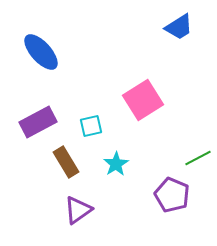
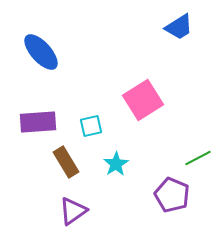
purple rectangle: rotated 24 degrees clockwise
purple triangle: moved 5 px left, 1 px down
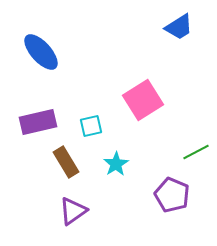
purple rectangle: rotated 9 degrees counterclockwise
green line: moved 2 px left, 6 px up
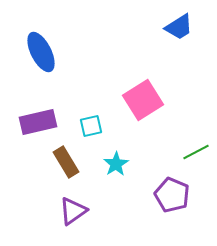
blue ellipse: rotated 15 degrees clockwise
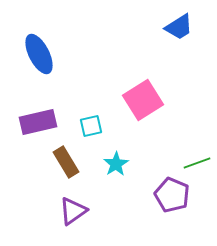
blue ellipse: moved 2 px left, 2 px down
green line: moved 1 px right, 11 px down; rotated 8 degrees clockwise
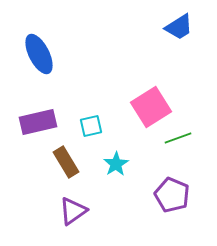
pink square: moved 8 px right, 7 px down
green line: moved 19 px left, 25 px up
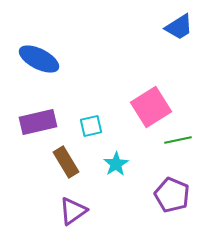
blue ellipse: moved 5 px down; rotated 36 degrees counterclockwise
green line: moved 2 px down; rotated 8 degrees clockwise
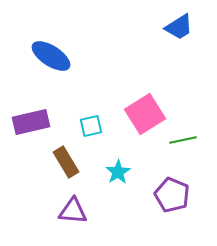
blue ellipse: moved 12 px right, 3 px up; rotated 6 degrees clockwise
pink square: moved 6 px left, 7 px down
purple rectangle: moved 7 px left
green line: moved 5 px right
cyan star: moved 2 px right, 8 px down
purple triangle: rotated 40 degrees clockwise
